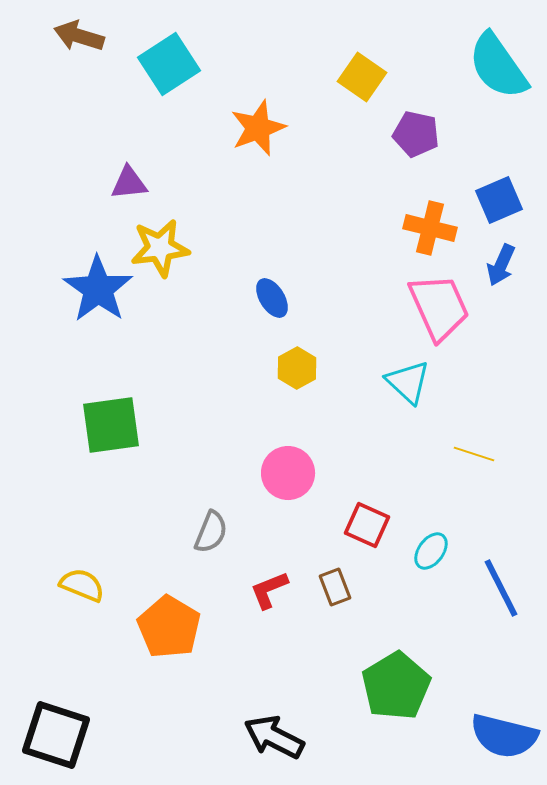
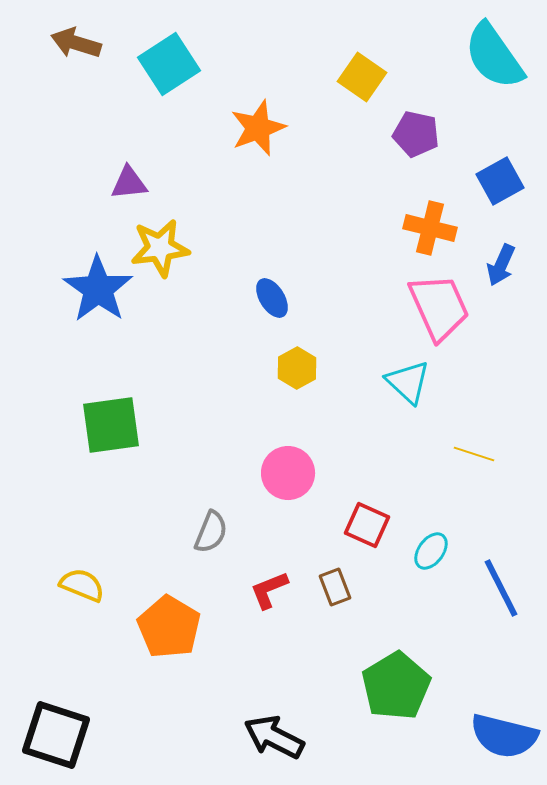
brown arrow: moved 3 px left, 7 px down
cyan semicircle: moved 4 px left, 10 px up
blue square: moved 1 px right, 19 px up; rotated 6 degrees counterclockwise
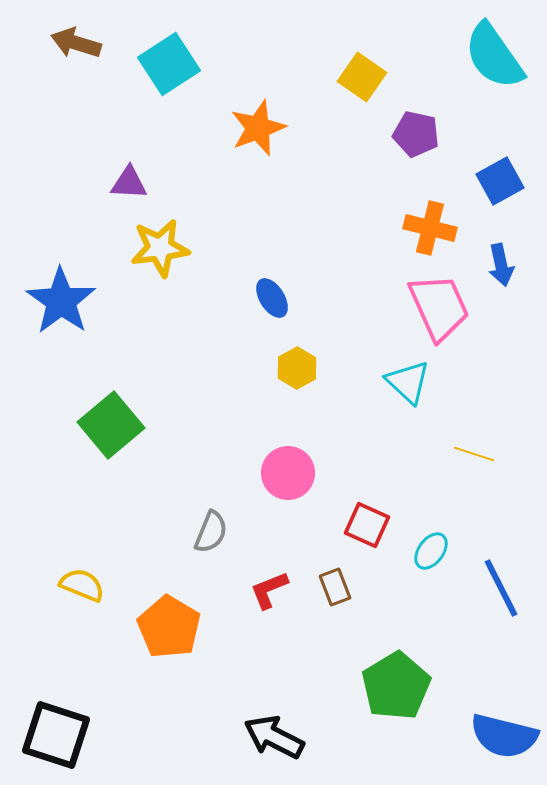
purple triangle: rotated 9 degrees clockwise
blue arrow: rotated 36 degrees counterclockwise
blue star: moved 37 px left, 12 px down
green square: rotated 32 degrees counterclockwise
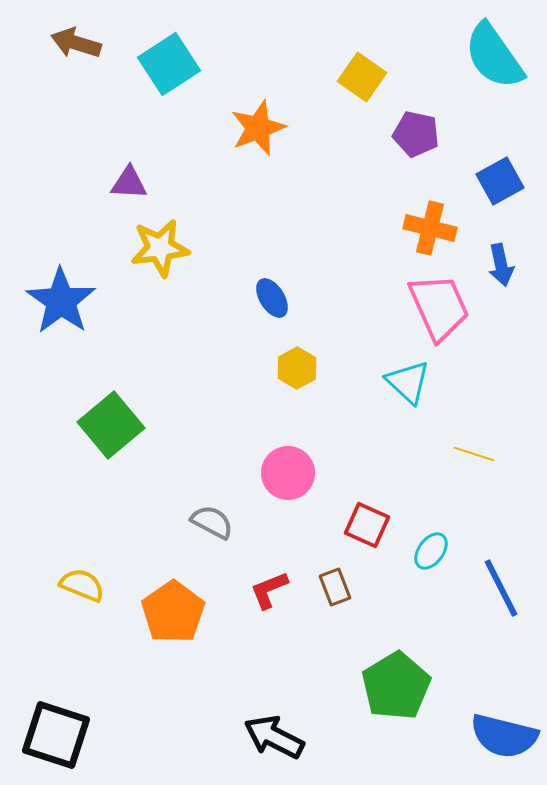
gray semicircle: moved 1 px right, 10 px up; rotated 84 degrees counterclockwise
orange pentagon: moved 4 px right, 15 px up; rotated 6 degrees clockwise
